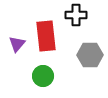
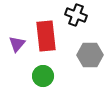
black cross: rotated 20 degrees clockwise
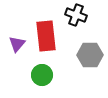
green circle: moved 1 px left, 1 px up
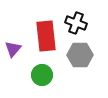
black cross: moved 8 px down
purple triangle: moved 4 px left, 5 px down
gray hexagon: moved 10 px left
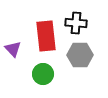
black cross: rotated 15 degrees counterclockwise
purple triangle: rotated 24 degrees counterclockwise
green circle: moved 1 px right, 1 px up
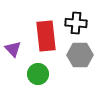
green circle: moved 5 px left
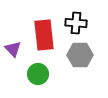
red rectangle: moved 2 px left, 1 px up
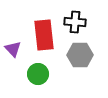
black cross: moved 1 px left, 1 px up
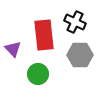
black cross: rotated 20 degrees clockwise
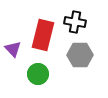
black cross: rotated 15 degrees counterclockwise
red rectangle: moved 1 px left; rotated 20 degrees clockwise
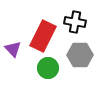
red rectangle: moved 1 px down; rotated 12 degrees clockwise
green circle: moved 10 px right, 6 px up
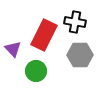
red rectangle: moved 1 px right, 1 px up
green circle: moved 12 px left, 3 px down
